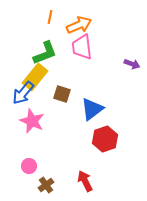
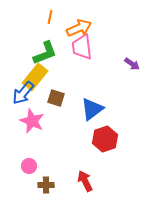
orange arrow: moved 3 px down
purple arrow: rotated 14 degrees clockwise
brown square: moved 6 px left, 4 px down
brown cross: rotated 35 degrees clockwise
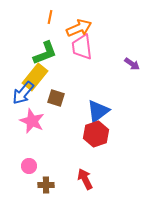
blue triangle: moved 6 px right, 2 px down
red hexagon: moved 9 px left, 5 px up
red arrow: moved 2 px up
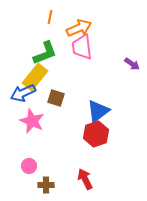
blue arrow: rotated 25 degrees clockwise
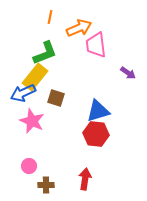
pink trapezoid: moved 14 px right, 2 px up
purple arrow: moved 4 px left, 9 px down
blue triangle: rotated 20 degrees clockwise
red hexagon: rotated 25 degrees clockwise
red arrow: rotated 35 degrees clockwise
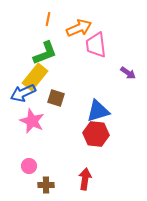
orange line: moved 2 px left, 2 px down
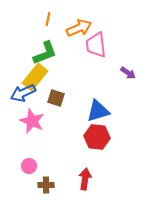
red hexagon: moved 1 px right, 3 px down
